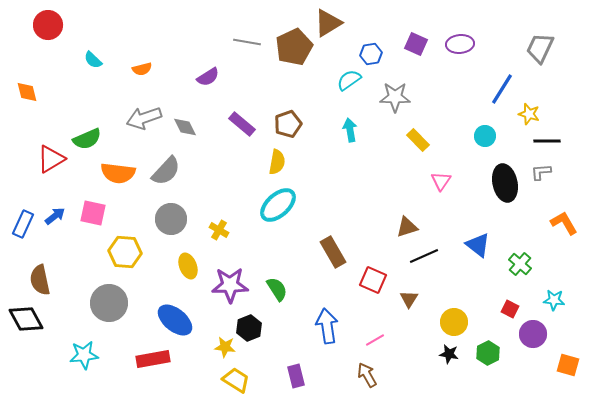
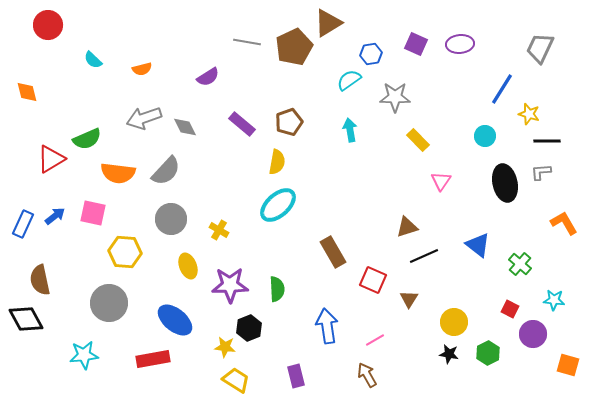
brown pentagon at (288, 124): moved 1 px right, 2 px up
green semicircle at (277, 289): rotated 30 degrees clockwise
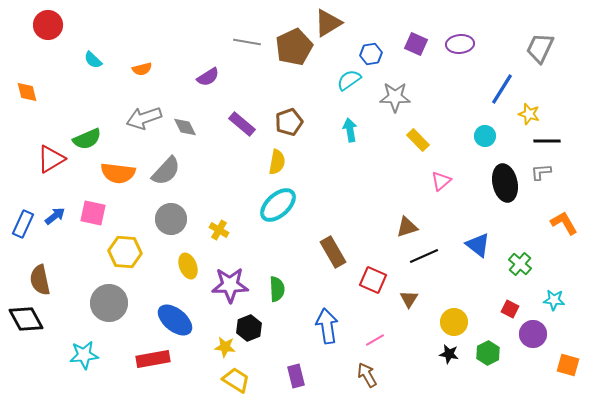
pink triangle at (441, 181): rotated 15 degrees clockwise
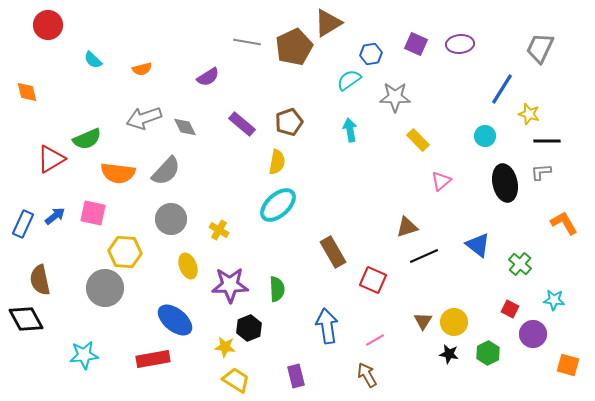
brown triangle at (409, 299): moved 14 px right, 22 px down
gray circle at (109, 303): moved 4 px left, 15 px up
